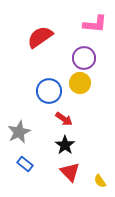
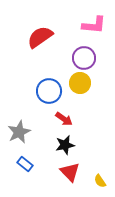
pink L-shape: moved 1 px left, 1 px down
black star: rotated 24 degrees clockwise
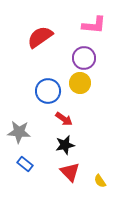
blue circle: moved 1 px left
gray star: rotated 30 degrees clockwise
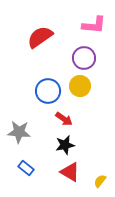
yellow circle: moved 3 px down
blue rectangle: moved 1 px right, 4 px down
red triangle: rotated 15 degrees counterclockwise
yellow semicircle: rotated 72 degrees clockwise
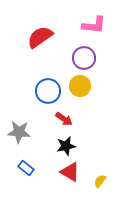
black star: moved 1 px right, 1 px down
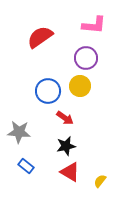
purple circle: moved 2 px right
red arrow: moved 1 px right, 1 px up
blue rectangle: moved 2 px up
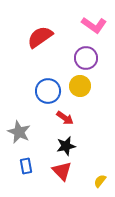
pink L-shape: rotated 30 degrees clockwise
gray star: rotated 20 degrees clockwise
blue rectangle: rotated 42 degrees clockwise
red triangle: moved 8 px left, 1 px up; rotated 15 degrees clockwise
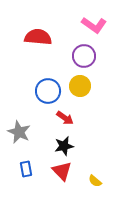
red semicircle: moved 2 px left; rotated 40 degrees clockwise
purple circle: moved 2 px left, 2 px up
black star: moved 2 px left
blue rectangle: moved 3 px down
yellow semicircle: moved 5 px left; rotated 88 degrees counterclockwise
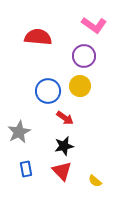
gray star: rotated 20 degrees clockwise
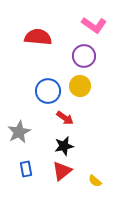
red triangle: rotated 35 degrees clockwise
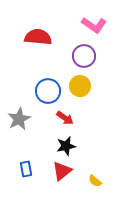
gray star: moved 13 px up
black star: moved 2 px right
